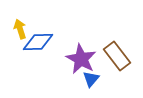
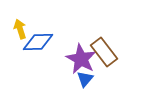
brown rectangle: moved 13 px left, 4 px up
blue triangle: moved 6 px left
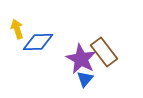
yellow arrow: moved 3 px left
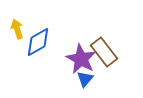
blue diamond: rotated 28 degrees counterclockwise
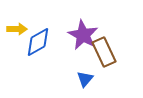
yellow arrow: rotated 108 degrees clockwise
brown rectangle: rotated 12 degrees clockwise
purple star: moved 2 px right, 24 px up
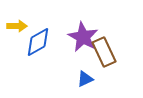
yellow arrow: moved 3 px up
purple star: moved 2 px down
blue triangle: rotated 24 degrees clockwise
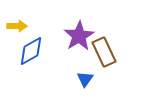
purple star: moved 4 px left, 1 px up; rotated 12 degrees clockwise
blue diamond: moved 7 px left, 9 px down
blue triangle: rotated 30 degrees counterclockwise
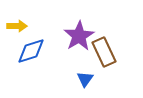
blue diamond: rotated 12 degrees clockwise
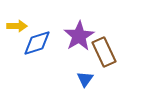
blue diamond: moved 6 px right, 8 px up
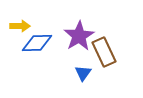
yellow arrow: moved 3 px right
blue diamond: rotated 16 degrees clockwise
blue triangle: moved 2 px left, 6 px up
